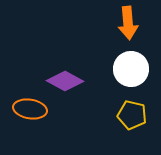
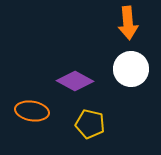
purple diamond: moved 10 px right
orange ellipse: moved 2 px right, 2 px down
yellow pentagon: moved 42 px left, 9 px down
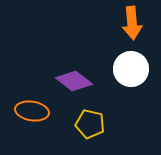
orange arrow: moved 4 px right
purple diamond: moved 1 px left; rotated 9 degrees clockwise
